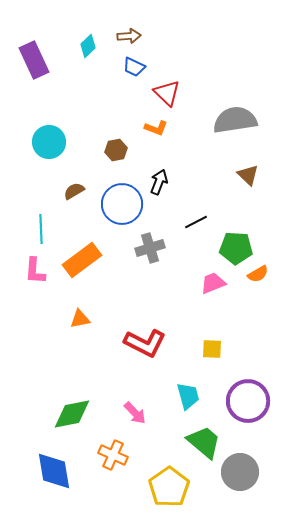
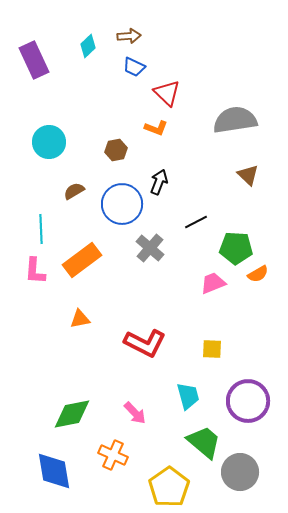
gray cross: rotated 32 degrees counterclockwise
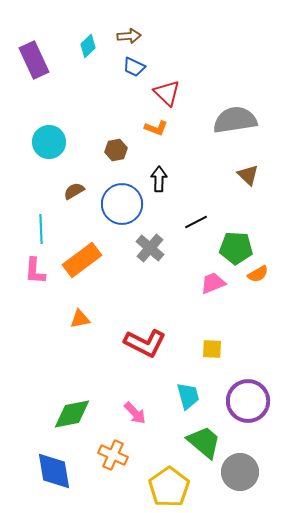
black arrow: moved 3 px up; rotated 20 degrees counterclockwise
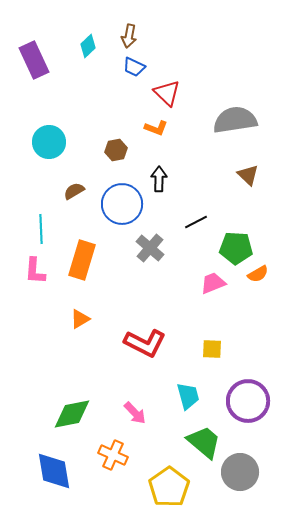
brown arrow: rotated 105 degrees clockwise
orange rectangle: rotated 36 degrees counterclockwise
orange triangle: rotated 20 degrees counterclockwise
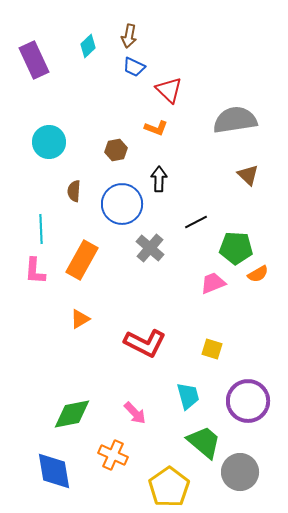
red triangle: moved 2 px right, 3 px up
brown semicircle: rotated 55 degrees counterclockwise
orange rectangle: rotated 12 degrees clockwise
yellow square: rotated 15 degrees clockwise
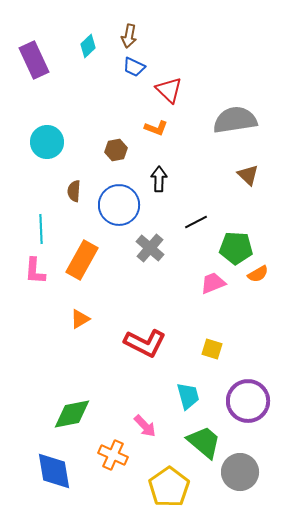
cyan circle: moved 2 px left
blue circle: moved 3 px left, 1 px down
pink arrow: moved 10 px right, 13 px down
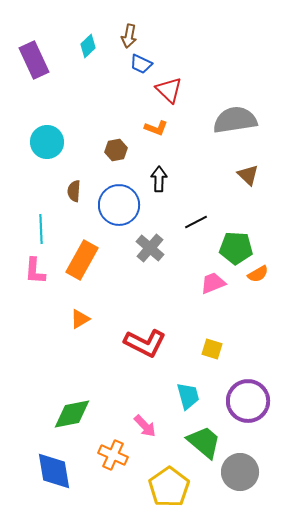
blue trapezoid: moved 7 px right, 3 px up
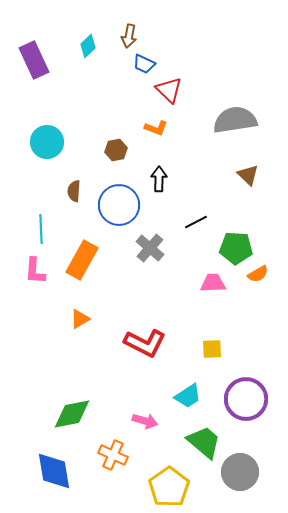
blue trapezoid: moved 3 px right
pink trapezoid: rotated 20 degrees clockwise
yellow square: rotated 20 degrees counterclockwise
cyan trapezoid: rotated 72 degrees clockwise
purple circle: moved 2 px left, 2 px up
pink arrow: moved 5 px up; rotated 30 degrees counterclockwise
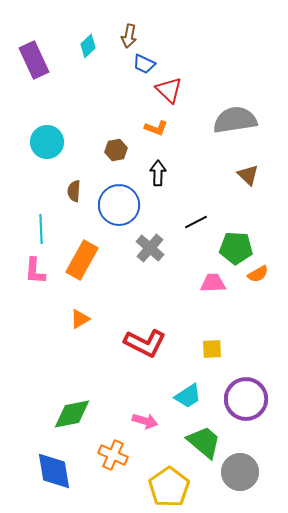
black arrow: moved 1 px left, 6 px up
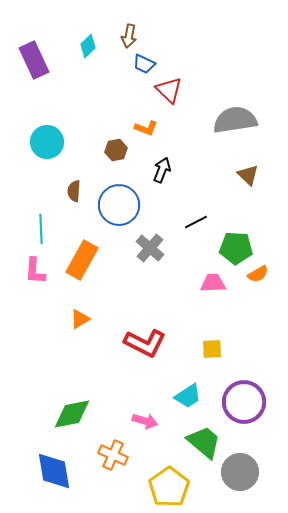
orange L-shape: moved 10 px left
black arrow: moved 4 px right, 3 px up; rotated 20 degrees clockwise
purple circle: moved 2 px left, 3 px down
